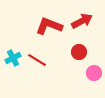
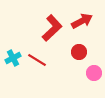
red L-shape: moved 3 px right, 2 px down; rotated 116 degrees clockwise
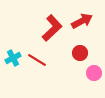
red circle: moved 1 px right, 1 px down
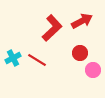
pink circle: moved 1 px left, 3 px up
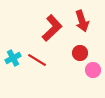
red arrow: rotated 100 degrees clockwise
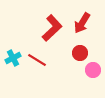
red arrow: moved 2 px down; rotated 50 degrees clockwise
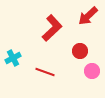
red arrow: moved 6 px right, 7 px up; rotated 15 degrees clockwise
red circle: moved 2 px up
red line: moved 8 px right, 12 px down; rotated 12 degrees counterclockwise
pink circle: moved 1 px left, 1 px down
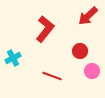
red L-shape: moved 7 px left, 1 px down; rotated 8 degrees counterclockwise
red line: moved 7 px right, 4 px down
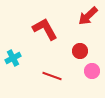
red L-shape: rotated 68 degrees counterclockwise
